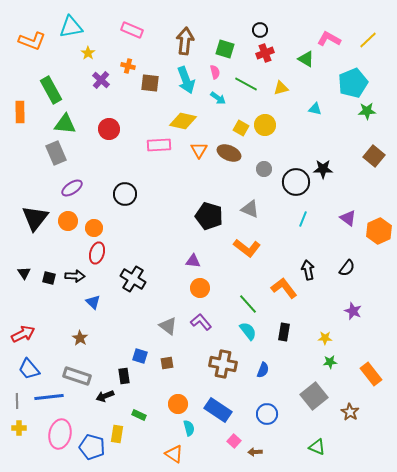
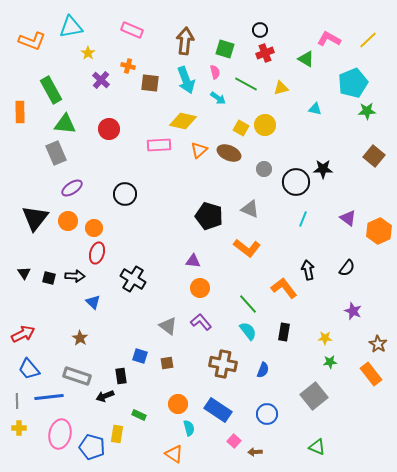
orange triangle at (199, 150): rotated 18 degrees clockwise
black rectangle at (124, 376): moved 3 px left
brown star at (350, 412): moved 28 px right, 68 px up
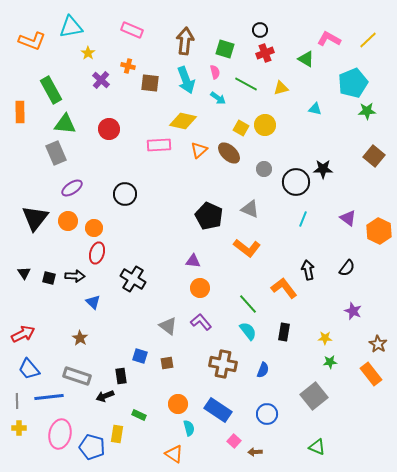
brown ellipse at (229, 153): rotated 20 degrees clockwise
black pentagon at (209, 216): rotated 8 degrees clockwise
orange hexagon at (379, 231): rotated 10 degrees counterclockwise
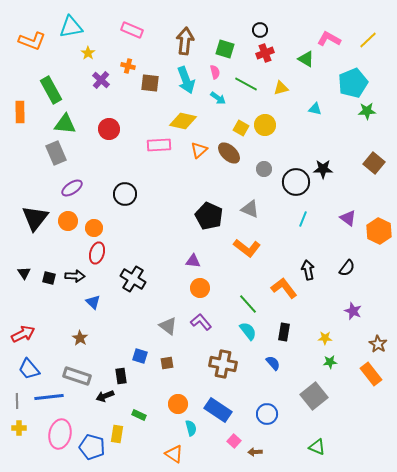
brown square at (374, 156): moved 7 px down
blue semicircle at (263, 370): moved 10 px right, 7 px up; rotated 63 degrees counterclockwise
cyan semicircle at (189, 428): moved 2 px right
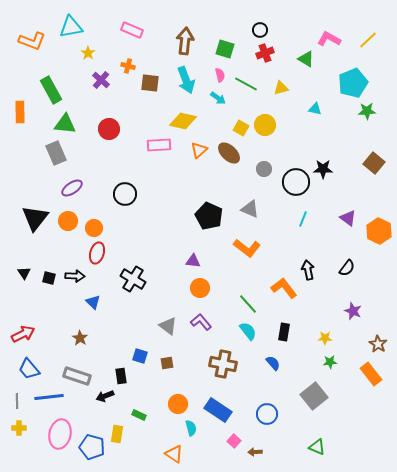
pink semicircle at (215, 72): moved 5 px right, 3 px down
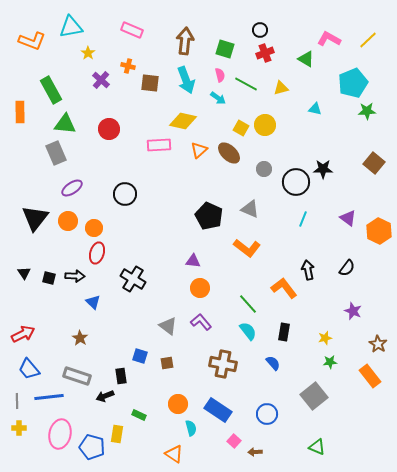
yellow star at (325, 338): rotated 16 degrees counterclockwise
orange rectangle at (371, 374): moved 1 px left, 2 px down
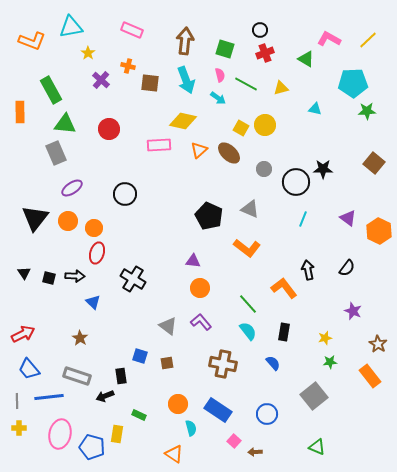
cyan pentagon at (353, 83): rotated 20 degrees clockwise
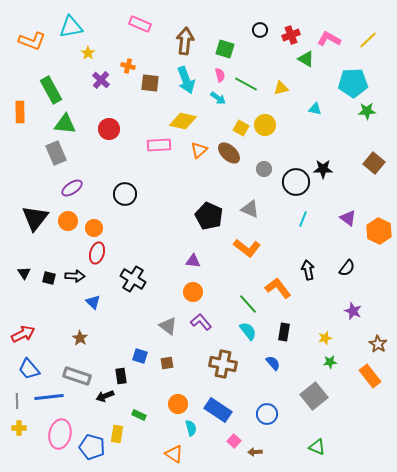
pink rectangle at (132, 30): moved 8 px right, 6 px up
red cross at (265, 53): moved 26 px right, 18 px up
orange circle at (200, 288): moved 7 px left, 4 px down
orange L-shape at (284, 288): moved 6 px left
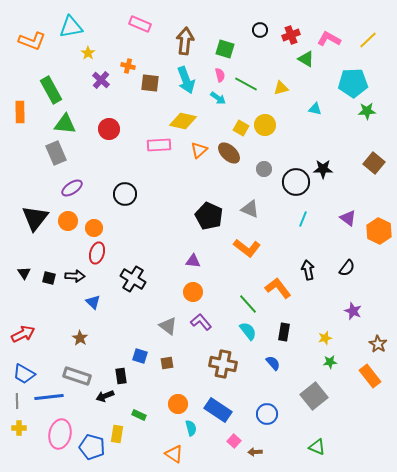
blue trapezoid at (29, 369): moved 5 px left, 5 px down; rotated 20 degrees counterclockwise
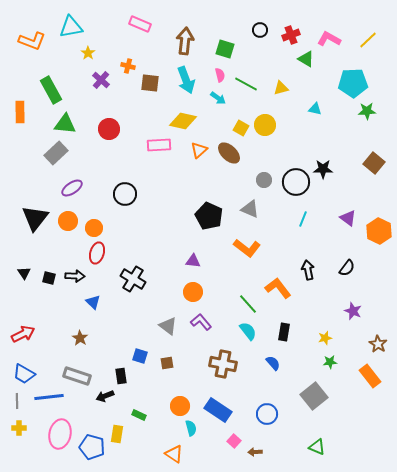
gray rectangle at (56, 153): rotated 70 degrees clockwise
gray circle at (264, 169): moved 11 px down
orange circle at (178, 404): moved 2 px right, 2 px down
